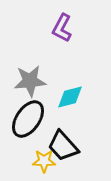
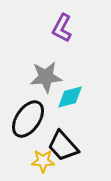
gray star: moved 16 px right, 4 px up
yellow star: moved 1 px left
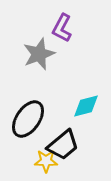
gray star: moved 7 px left, 23 px up; rotated 16 degrees counterclockwise
cyan diamond: moved 16 px right, 9 px down
black trapezoid: moved 1 px up; rotated 88 degrees counterclockwise
yellow star: moved 3 px right
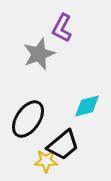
cyan diamond: moved 1 px right
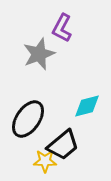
yellow star: moved 1 px left
